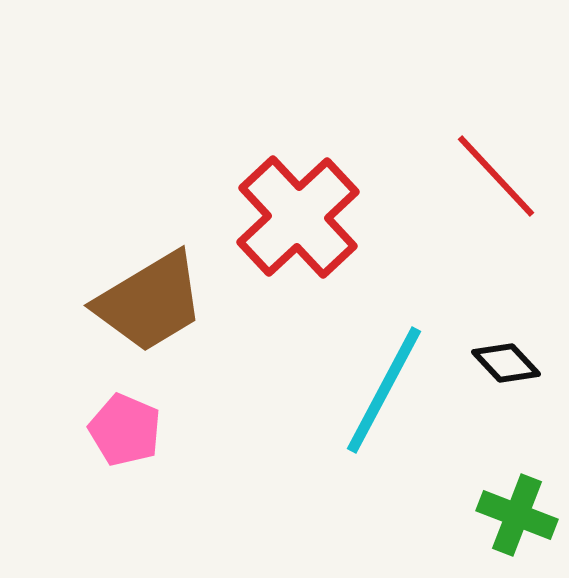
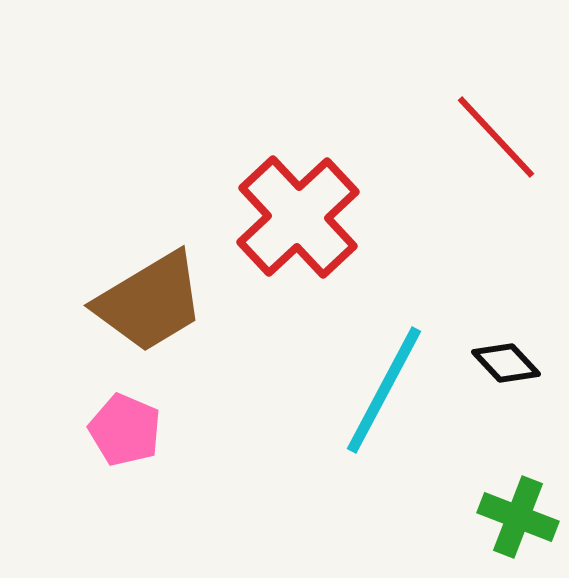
red line: moved 39 px up
green cross: moved 1 px right, 2 px down
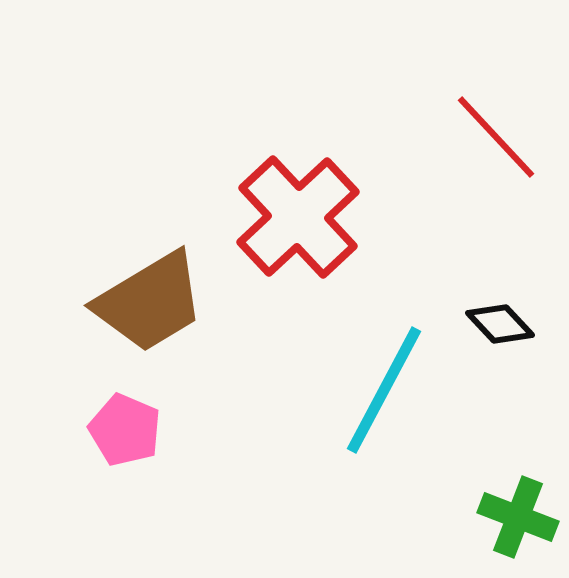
black diamond: moved 6 px left, 39 px up
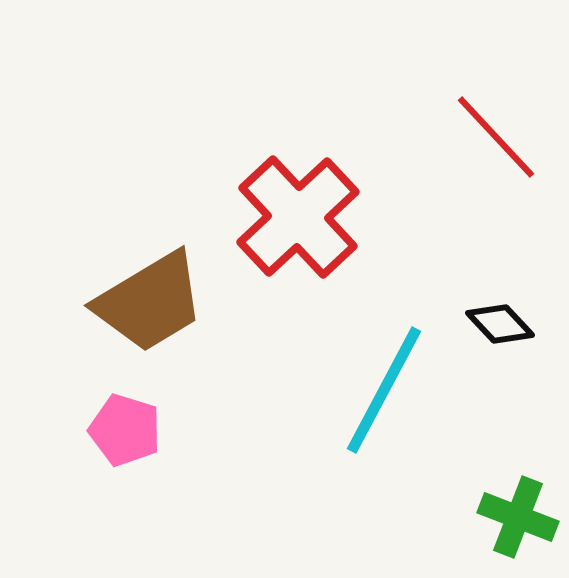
pink pentagon: rotated 6 degrees counterclockwise
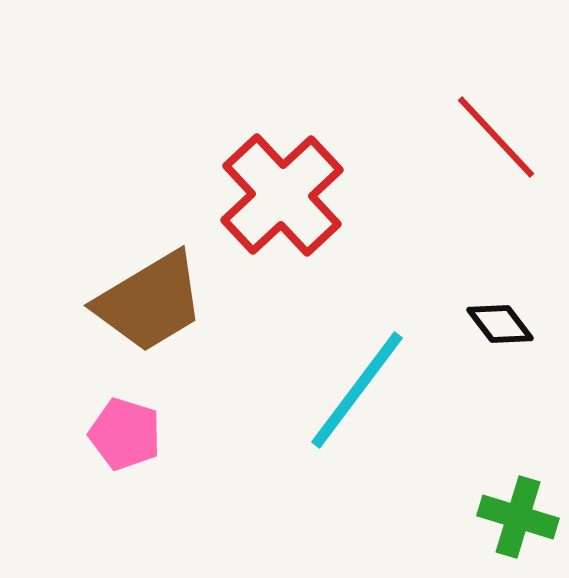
red cross: moved 16 px left, 22 px up
black diamond: rotated 6 degrees clockwise
cyan line: moved 27 px left; rotated 9 degrees clockwise
pink pentagon: moved 4 px down
green cross: rotated 4 degrees counterclockwise
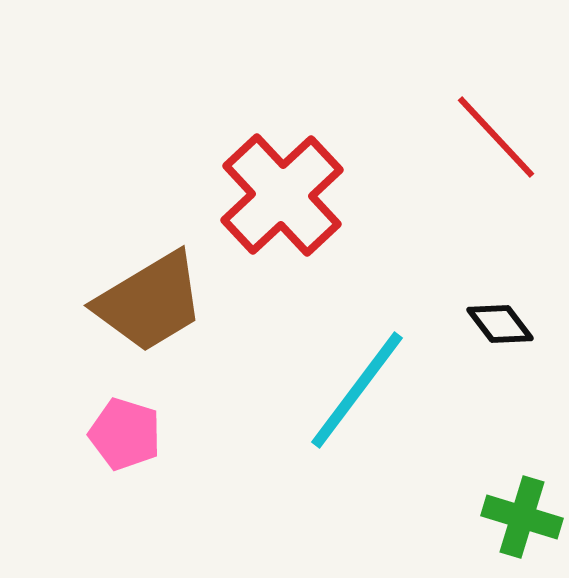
green cross: moved 4 px right
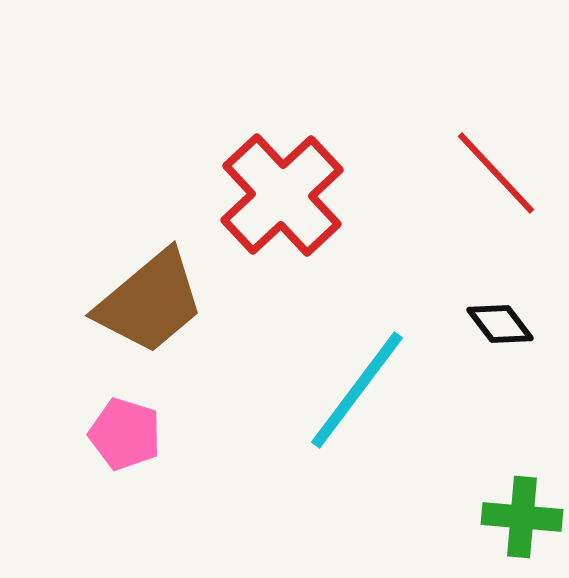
red line: moved 36 px down
brown trapezoid: rotated 9 degrees counterclockwise
green cross: rotated 12 degrees counterclockwise
